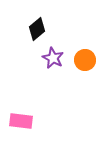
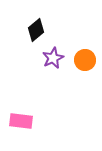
black diamond: moved 1 px left, 1 px down
purple star: rotated 20 degrees clockwise
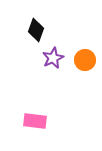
black diamond: rotated 30 degrees counterclockwise
pink rectangle: moved 14 px right
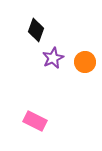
orange circle: moved 2 px down
pink rectangle: rotated 20 degrees clockwise
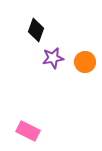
purple star: rotated 15 degrees clockwise
pink rectangle: moved 7 px left, 10 px down
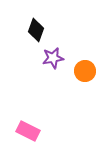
orange circle: moved 9 px down
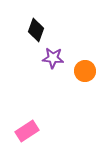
purple star: rotated 15 degrees clockwise
pink rectangle: moved 1 px left; rotated 60 degrees counterclockwise
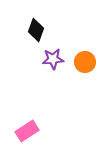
purple star: moved 1 px down; rotated 10 degrees counterclockwise
orange circle: moved 9 px up
